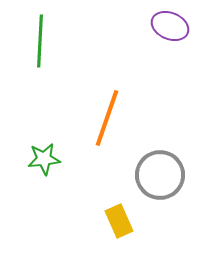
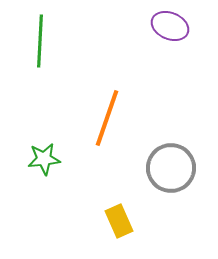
gray circle: moved 11 px right, 7 px up
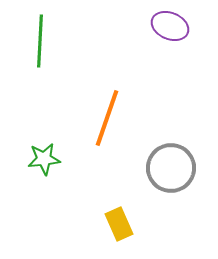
yellow rectangle: moved 3 px down
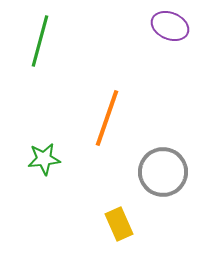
green line: rotated 12 degrees clockwise
gray circle: moved 8 px left, 4 px down
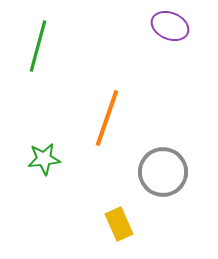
green line: moved 2 px left, 5 px down
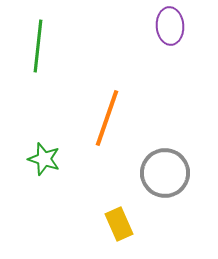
purple ellipse: rotated 63 degrees clockwise
green line: rotated 9 degrees counterclockwise
green star: rotated 24 degrees clockwise
gray circle: moved 2 px right, 1 px down
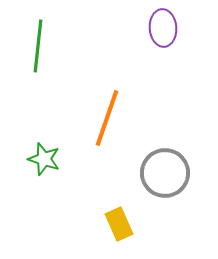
purple ellipse: moved 7 px left, 2 px down
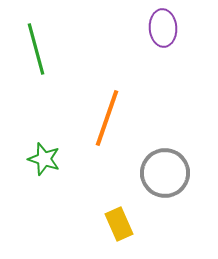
green line: moved 2 px left, 3 px down; rotated 21 degrees counterclockwise
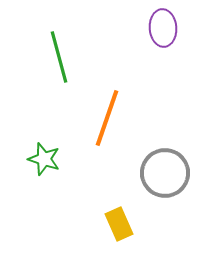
green line: moved 23 px right, 8 px down
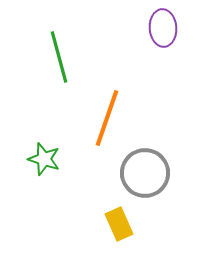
gray circle: moved 20 px left
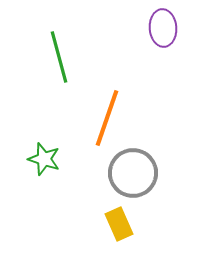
gray circle: moved 12 px left
